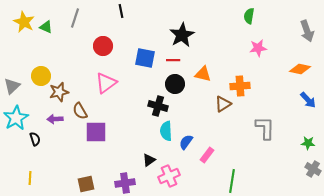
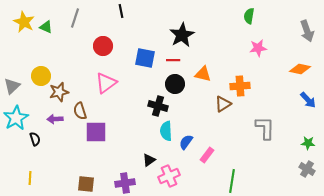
brown semicircle: rotated 12 degrees clockwise
gray cross: moved 6 px left
brown square: rotated 18 degrees clockwise
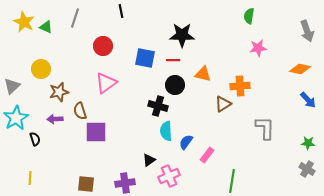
black star: rotated 30 degrees clockwise
yellow circle: moved 7 px up
black circle: moved 1 px down
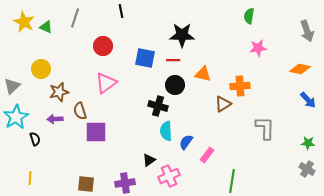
cyan star: moved 1 px up
